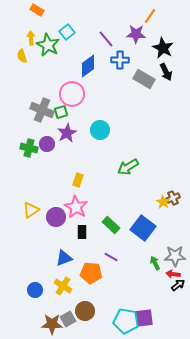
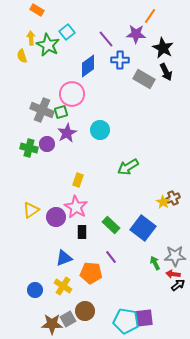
purple line at (111, 257): rotated 24 degrees clockwise
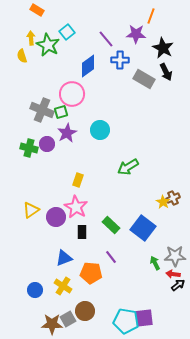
orange line at (150, 16): moved 1 px right; rotated 14 degrees counterclockwise
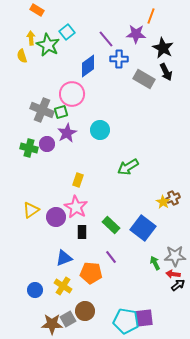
blue cross at (120, 60): moved 1 px left, 1 px up
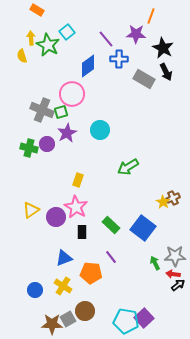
purple square at (144, 318): rotated 36 degrees counterclockwise
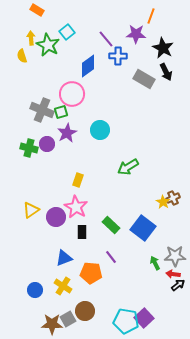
blue cross at (119, 59): moved 1 px left, 3 px up
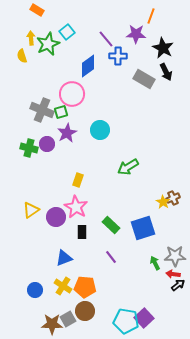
green star at (48, 45): moved 1 px up; rotated 20 degrees clockwise
blue square at (143, 228): rotated 35 degrees clockwise
orange pentagon at (91, 273): moved 6 px left, 14 px down
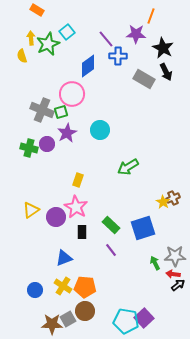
purple line at (111, 257): moved 7 px up
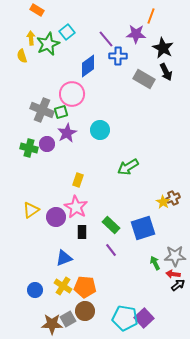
cyan pentagon at (126, 321): moved 1 px left, 3 px up
